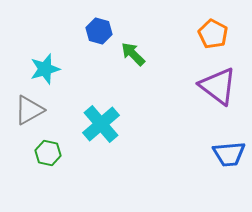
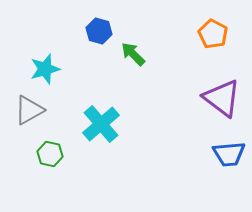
purple triangle: moved 4 px right, 12 px down
green hexagon: moved 2 px right, 1 px down
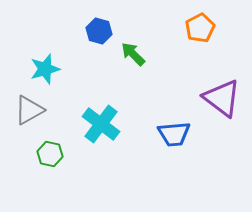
orange pentagon: moved 13 px left, 6 px up; rotated 16 degrees clockwise
cyan cross: rotated 12 degrees counterclockwise
blue trapezoid: moved 55 px left, 20 px up
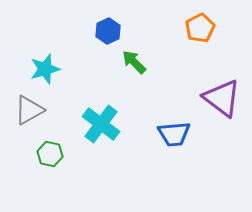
blue hexagon: moved 9 px right; rotated 20 degrees clockwise
green arrow: moved 1 px right, 8 px down
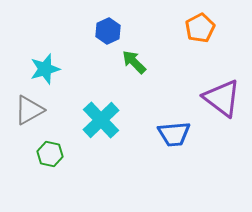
cyan cross: moved 4 px up; rotated 9 degrees clockwise
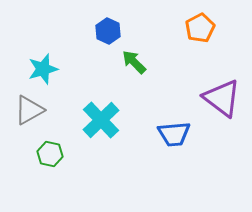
blue hexagon: rotated 10 degrees counterclockwise
cyan star: moved 2 px left
